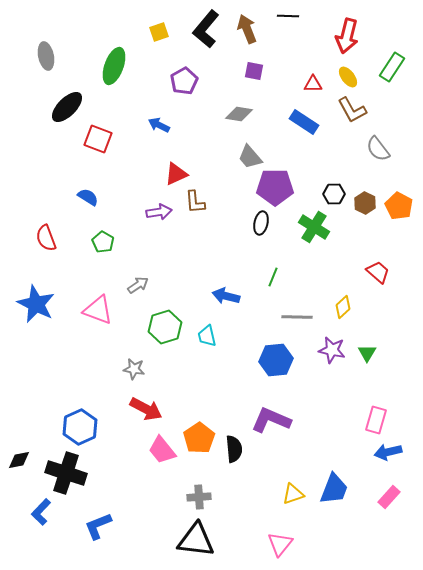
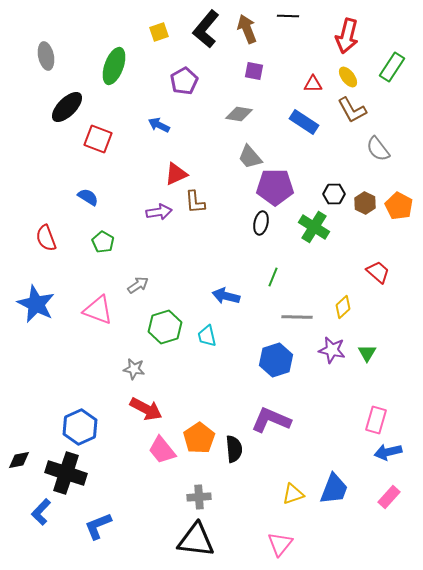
blue hexagon at (276, 360): rotated 12 degrees counterclockwise
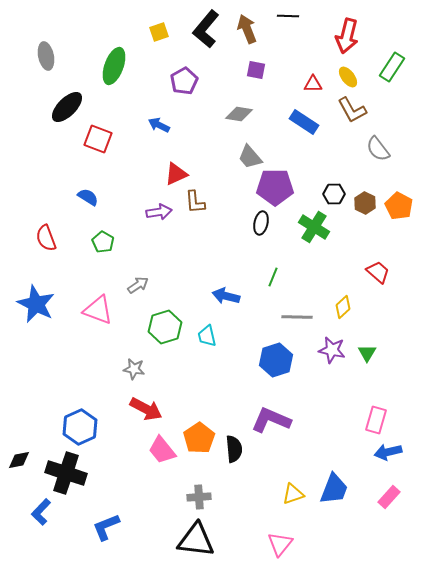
purple square at (254, 71): moved 2 px right, 1 px up
blue L-shape at (98, 526): moved 8 px right, 1 px down
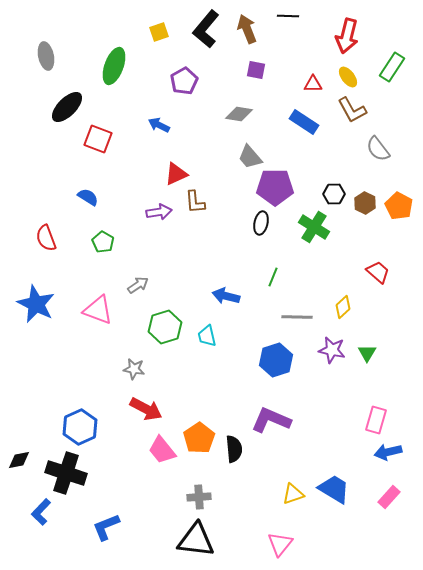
blue trapezoid at (334, 489): rotated 80 degrees counterclockwise
